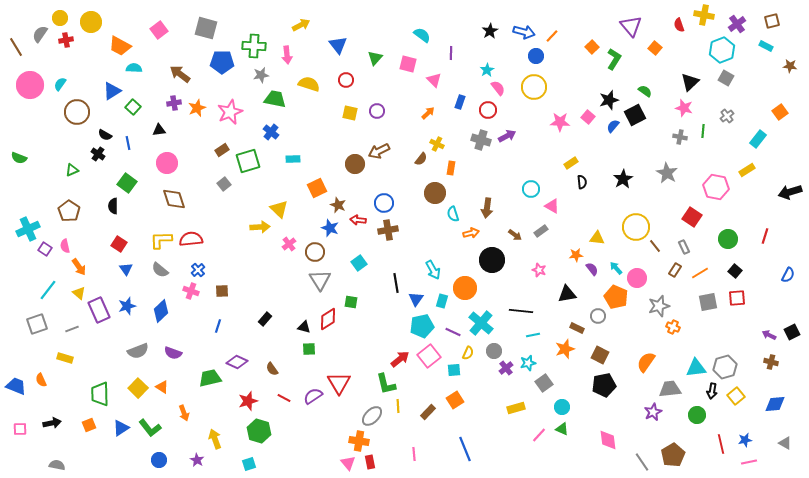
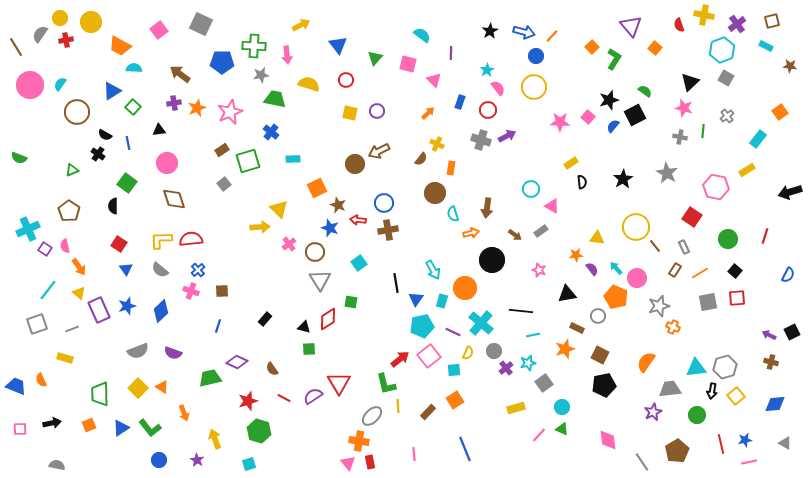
gray square at (206, 28): moved 5 px left, 4 px up; rotated 10 degrees clockwise
brown pentagon at (673, 455): moved 4 px right, 4 px up
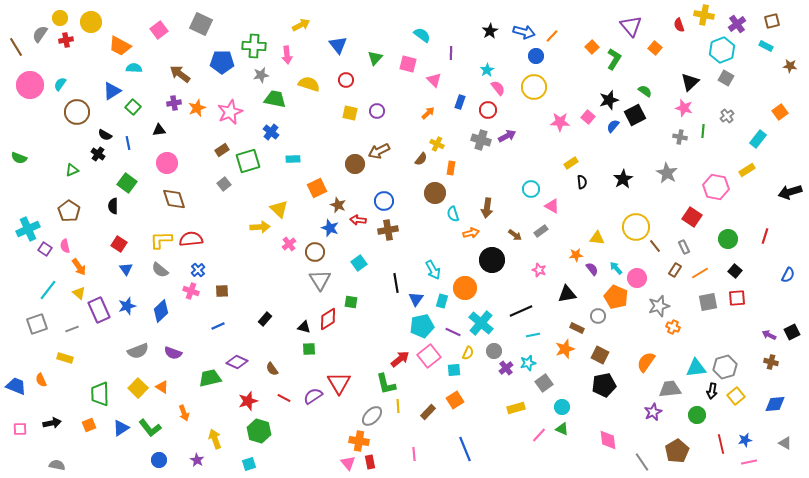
blue circle at (384, 203): moved 2 px up
black line at (521, 311): rotated 30 degrees counterclockwise
blue line at (218, 326): rotated 48 degrees clockwise
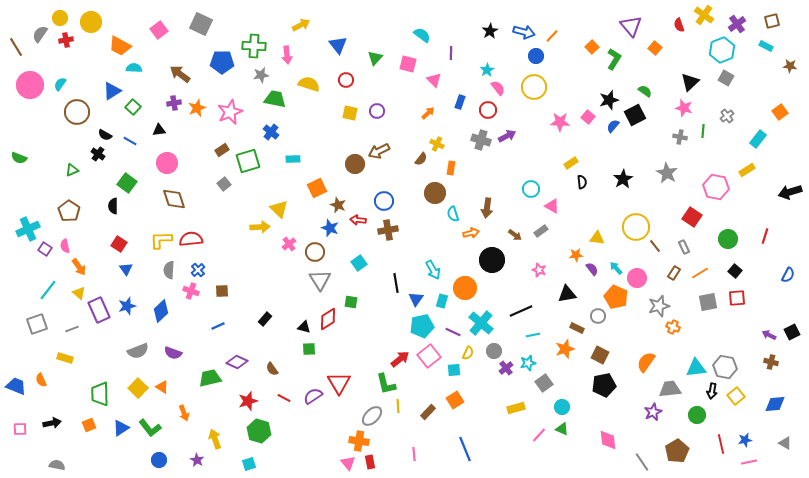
yellow cross at (704, 15): rotated 24 degrees clockwise
blue line at (128, 143): moved 2 px right, 2 px up; rotated 48 degrees counterclockwise
gray semicircle at (160, 270): moved 9 px right; rotated 54 degrees clockwise
brown rectangle at (675, 270): moved 1 px left, 3 px down
gray hexagon at (725, 367): rotated 25 degrees clockwise
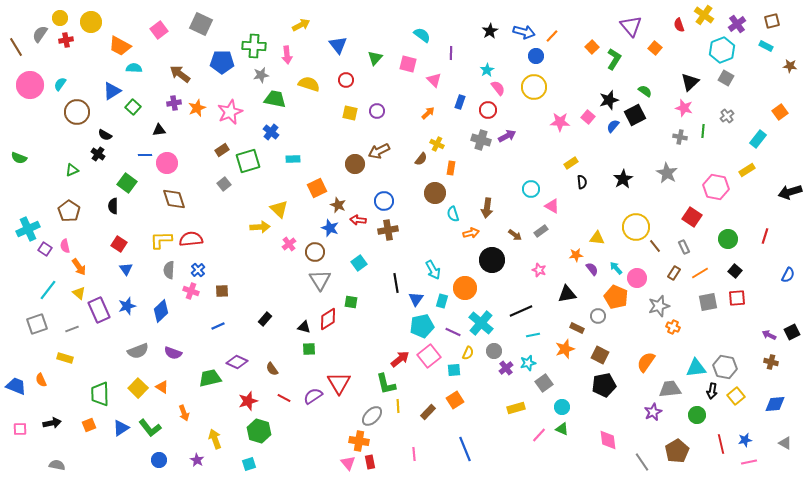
blue line at (130, 141): moved 15 px right, 14 px down; rotated 32 degrees counterclockwise
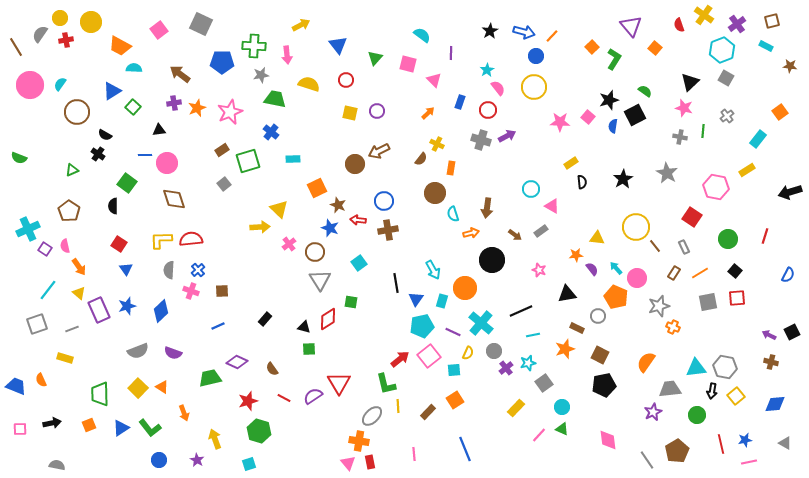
blue semicircle at (613, 126): rotated 32 degrees counterclockwise
yellow rectangle at (516, 408): rotated 30 degrees counterclockwise
gray line at (642, 462): moved 5 px right, 2 px up
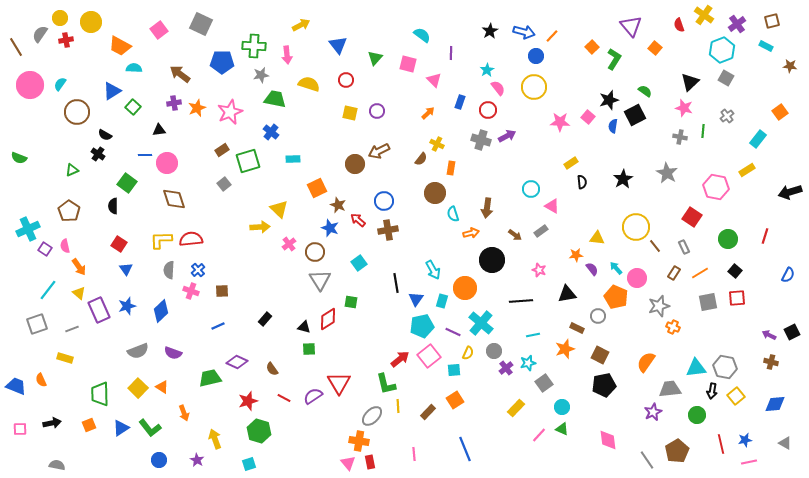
red arrow at (358, 220): rotated 35 degrees clockwise
black line at (521, 311): moved 10 px up; rotated 20 degrees clockwise
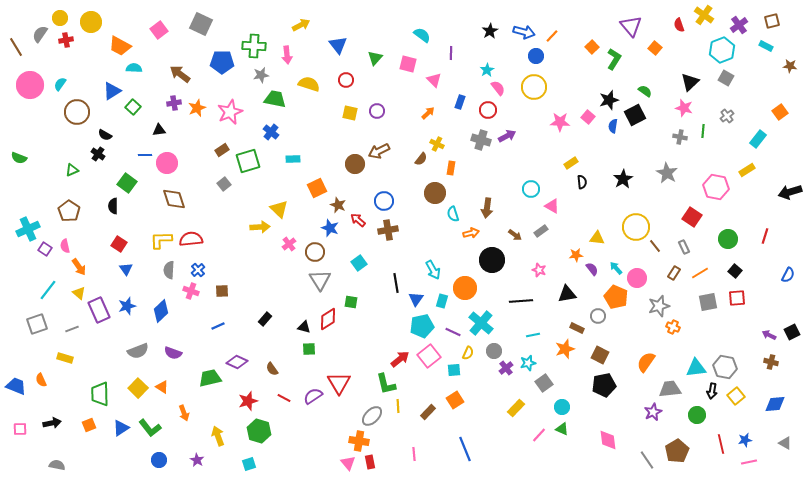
purple cross at (737, 24): moved 2 px right, 1 px down
yellow arrow at (215, 439): moved 3 px right, 3 px up
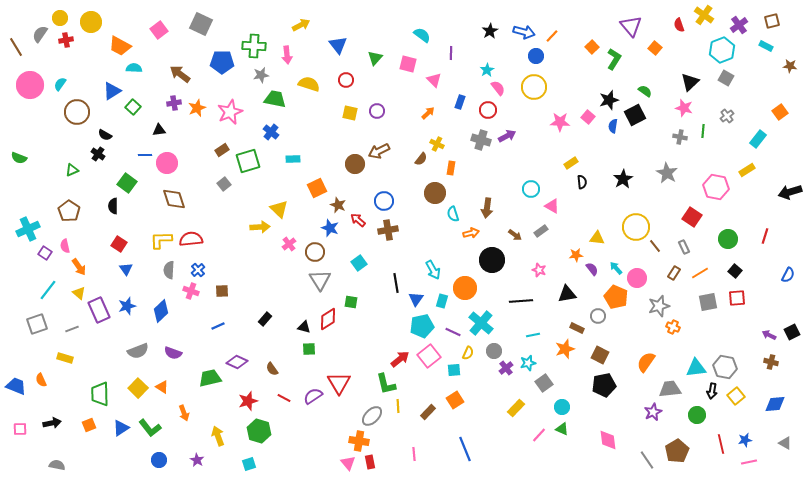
purple square at (45, 249): moved 4 px down
